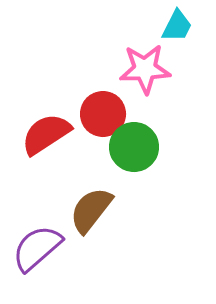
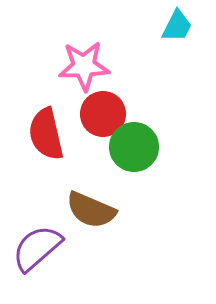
pink star: moved 61 px left, 3 px up
red semicircle: rotated 70 degrees counterclockwise
brown semicircle: rotated 105 degrees counterclockwise
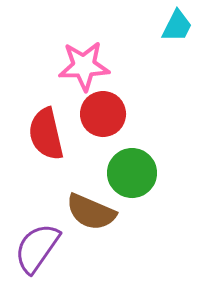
green circle: moved 2 px left, 26 px down
brown semicircle: moved 2 px down
purple semicircle: rotated 14 degrees counterclockwise
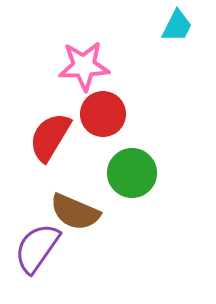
red semicircle: moved 4 px right, 3 px down; rotated 44 degrees clockwise
brown semicircle: moved 16 px left
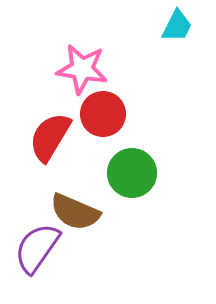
pink star: moved 2 px left, 3 px down; rotated 12 degrees clockwise
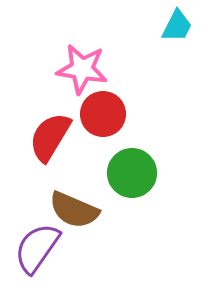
brown semicircle: moved 1 px left, 2 px up
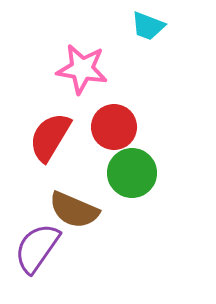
cyan trapezoid: moved 29 px left; rotated 84 degrees clockwise
red circle: moved 11 px right, 13 px down
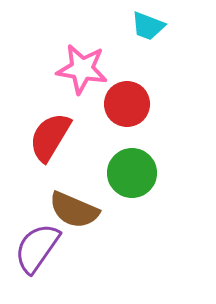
red circle: moved 13 px right, 23 px up
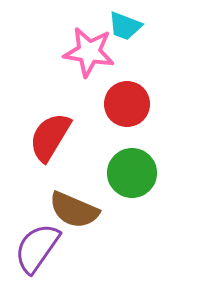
cyan trapezoid: moved 23 px left
pink star: moved 7 px right, 17 px up
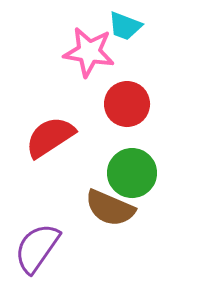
red semicircle: rotated 26 degrees clockwise
brown semicircle: moved 36 px right, 2 px up
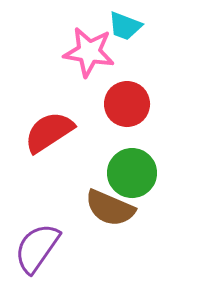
red semicircle: moved 1 px left, 5 px up
